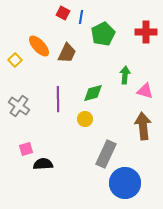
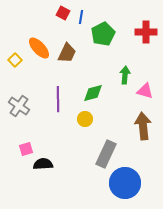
orange ellipse: moved 2 px down
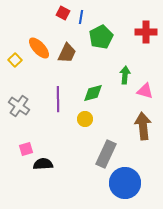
green pentagon: moved 2 px left, 3 px down
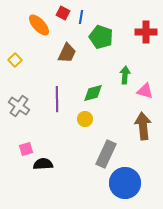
green pentagon: rotated 25 degrees counterclockwise
orange ellipse: moved 23 px up
purple line: moved 1 px left
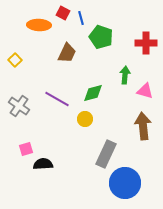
blue line: moved 1 px down; rotated 24 degrees counterclockwise
orange ellipse: rotated 45 degrees counterclockwise
red cross: moved 11 px down
purple line: rotated 60 degrees counterclockwise
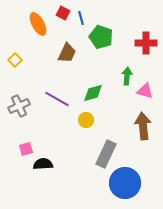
orange ellipse: moved 1 px left, 1 px up; rotated 60 degrees clockwise
green arrow: moved 2 px right, 1 px down
gray cross: rotated 30 degrees clockwise
yellow circle: moved 1 px right, 1 px down
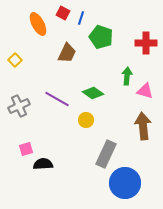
blue line: rotated 32 degrees clockwise
green diamond: rotated 50 degrees clockwise
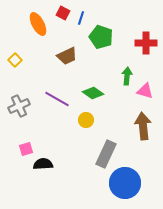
brown trapezoid: moved 3 px down; rotated 40 degrees clockwise
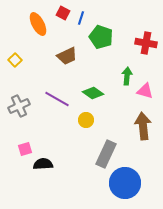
red cross: rotated 10 degrees clockwise
pink square: moved 1 px left
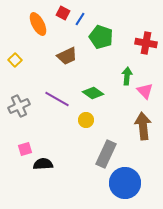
blue line: moved 1 px left, 1 px down; rotated 16 degrees clockwise
pink triangle: rotated 30 degrees clockwise
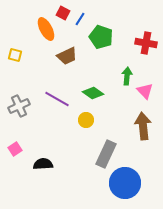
orange ellipse: moved 8 px right, 5 px down
yellow square: moved 5 px up; rotated 32 degrees counterclockwise
pink square: moved 10 px left; rotated 16 degrees counterclockwise
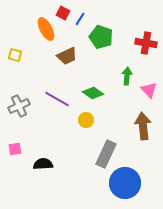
pink triangle: moved 4 px right, 1 px up
pink square: rotated 24 degrees clockwise
